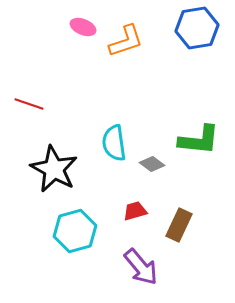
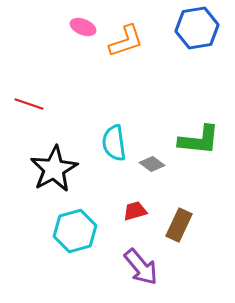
black star: rotated 15 degrees clockwise
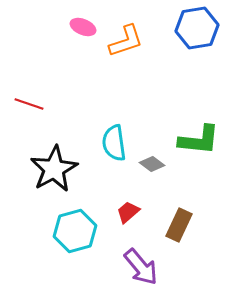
red trapezoid: moved 7 px left, 1 px down; rotated 25 degrees counterclockwise
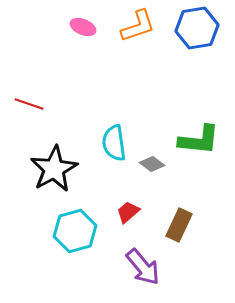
orange L-shape: moved 12 px right, 15 px up
purple arrow: moved 2 px right
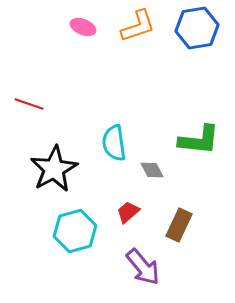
gray diamond: moved 6 px down; rotated 25 degrees clockwise
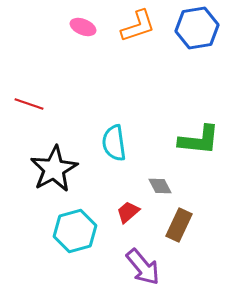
gray diamond: moved 8 px right, 16 px down
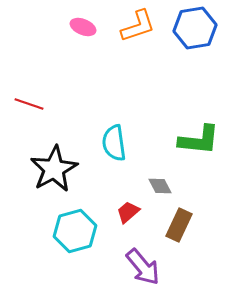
blue hexagon: moved 2 px left
